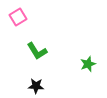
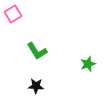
pink square: moved 5 px left, 3 px up
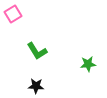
green star: rotated 14 degrees clockwise
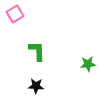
pink square: moved 2 px right
green L-shape: rotated 150 degrees counterclockwise
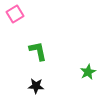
green L-shape: moved 1 px right; rotated 10 degrees counterclockwise
green star: moved 8 px down; rotated 21 degrees counterclockwise
